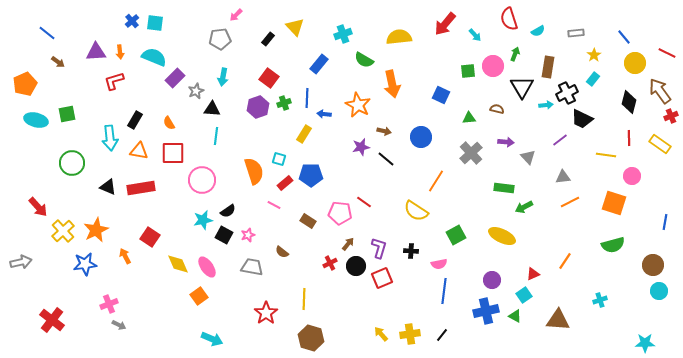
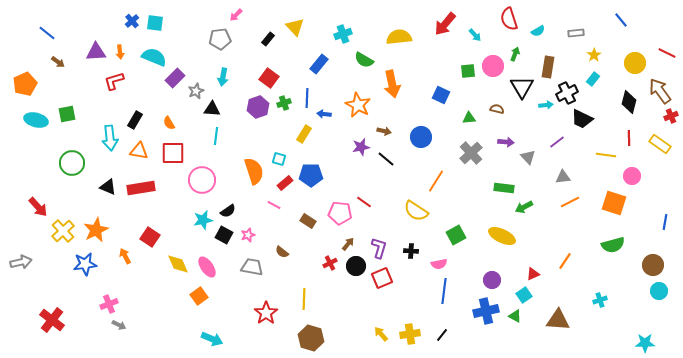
blue line at (624, 37): moved 3 px left, 17 px up
purple line at (560, 140): moved 3 px left, 2 px down
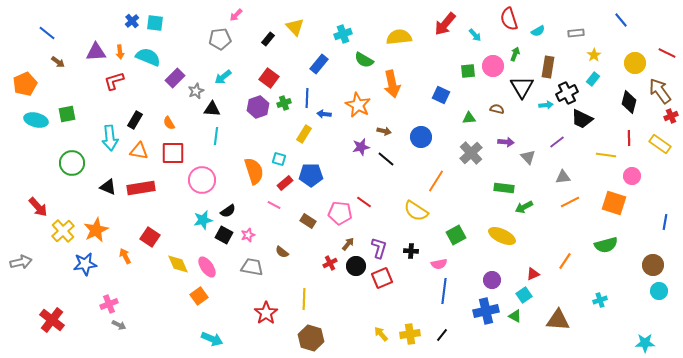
cyan semicircle at (154, 57): moved 6 px left
cyan arrow at (223, 77): rotated 42 degrees clockwise
green semicircle at (613, 245): moved 7 px left
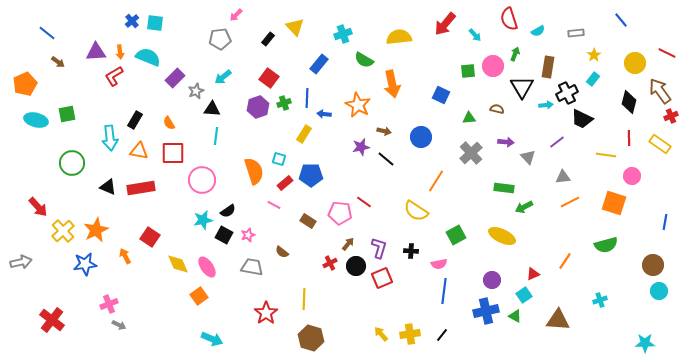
red L-shape at (114, 81): moved 5 px up; rotated 15 degrees counterclockwise
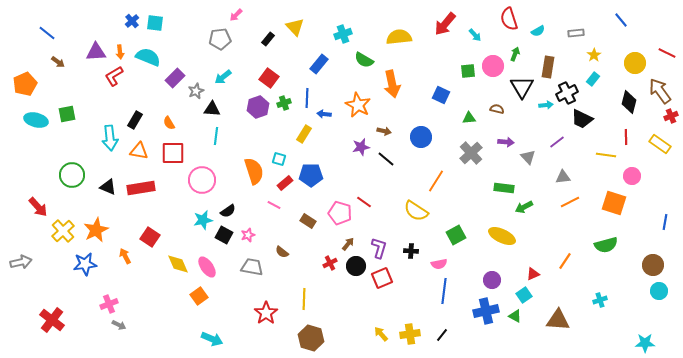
red line at (629, 138): moved 3 px left, 1 px up
green circle at (72, 163): moved 12 px down
pink pentagon at (340, 213): rotated 10 degrees clockwise
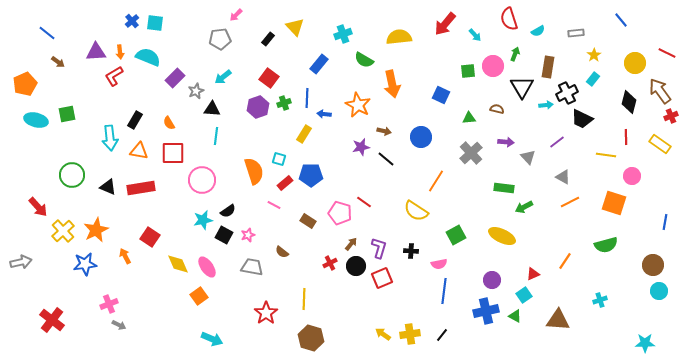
gray triangle at (563, 177): rotated 35 degrees clockwise
brown arrow at (348, 244): moved 3 px right
yellow arrow at (381, 334): moved 2 px right; rotated 14 degrees counterclockwise
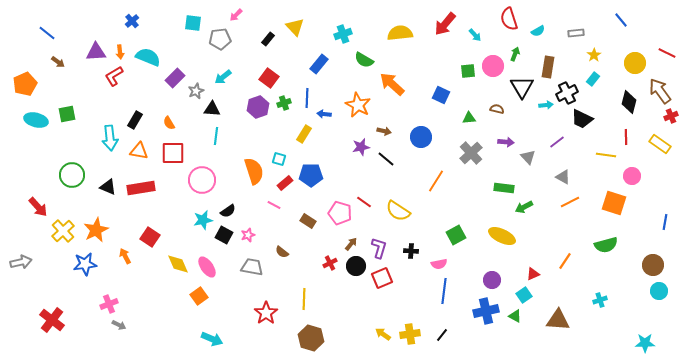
cyan square at (155, 23): moved 38 px right
yellow semicircle at (399, 37): moved 1 px right, 4 px up
orange arrow at (392, 84): rotated 144 degrees clockwise
yellow semicircle at (416, 211): moved 18 px left
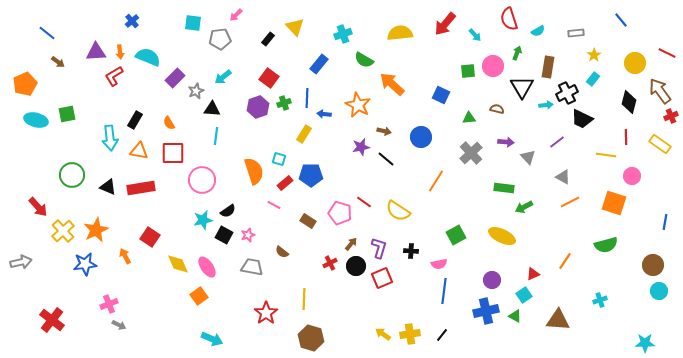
green arrow at (515, 54): moved 2 px right, 1 px up
